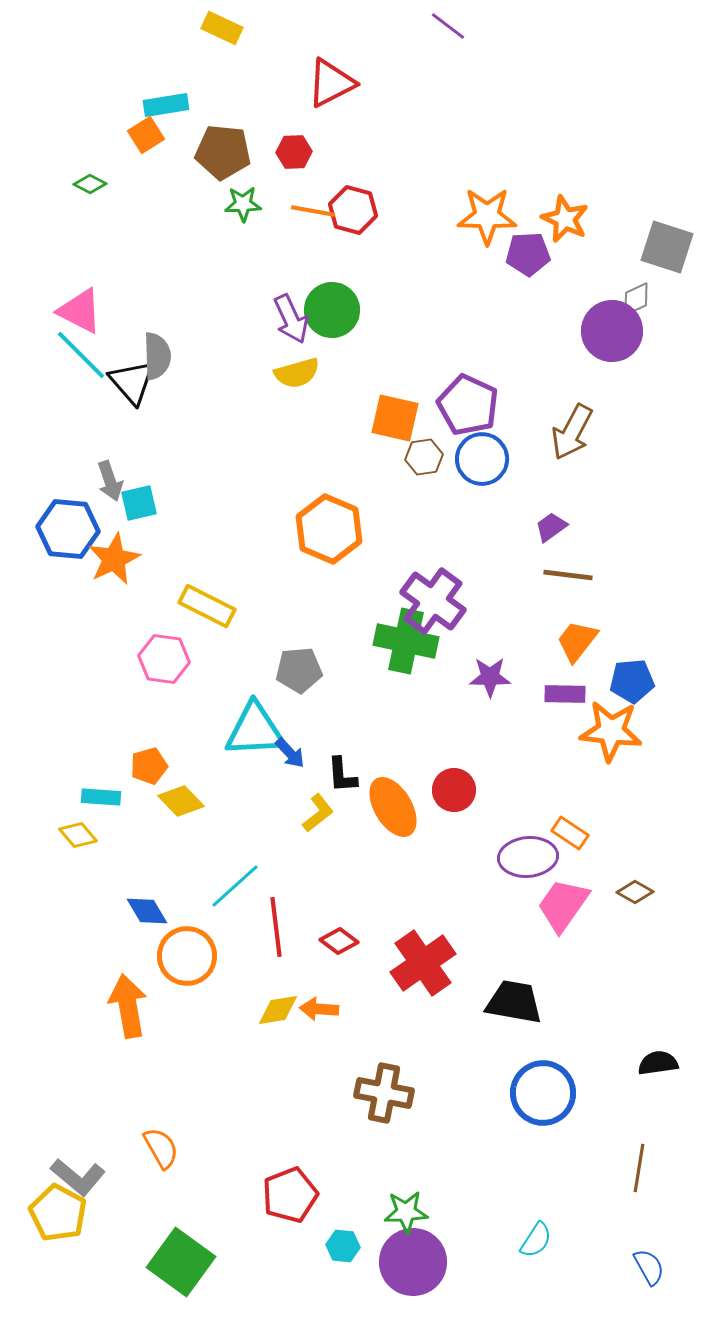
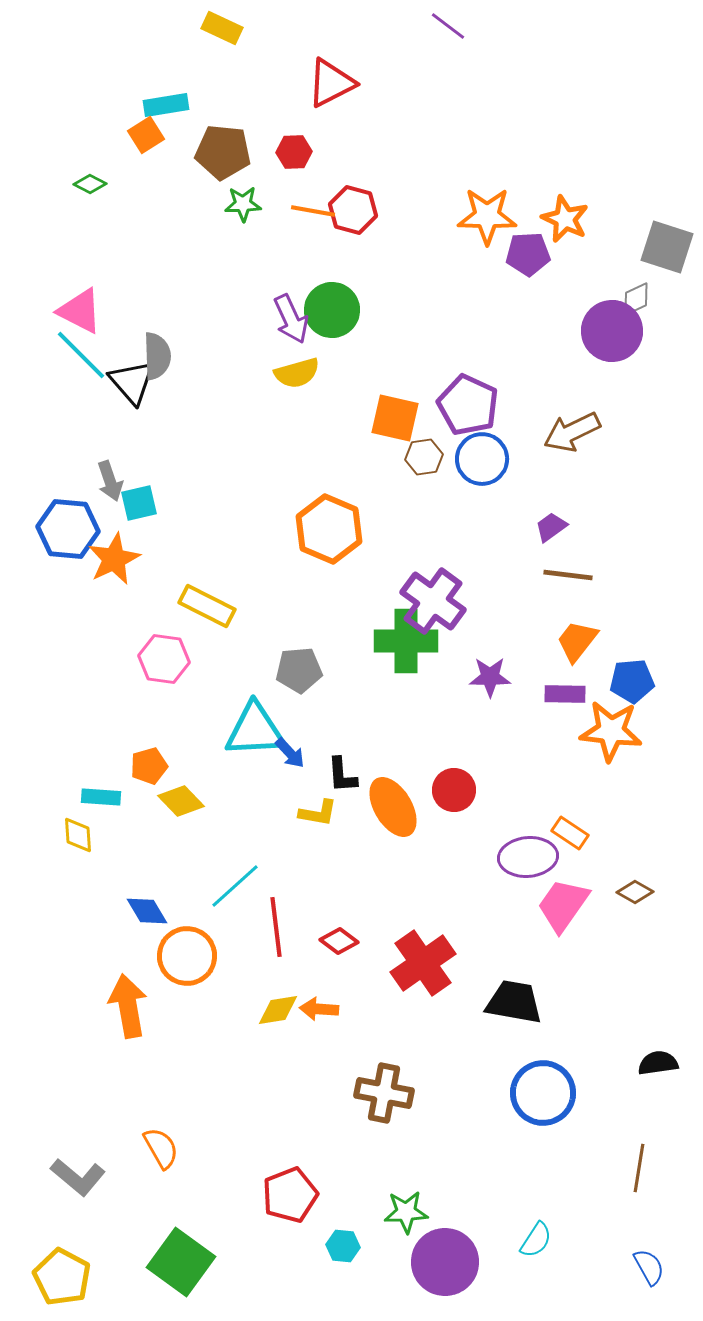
brown arrow at (572, 432): rotated 36 degrees clockwise
green cross at (406, 641): rotated 12 degrees counterclockwise
yellow L-shape at (318, 813): rotated 48 degrees clockwise
yellow diamond at (78, 835): rotated 36 degrees clockwise
yellow pentagon at (58, 1213): moved 4 px right, 64 px down
purple circle at (413, 1262): moved 32 px right
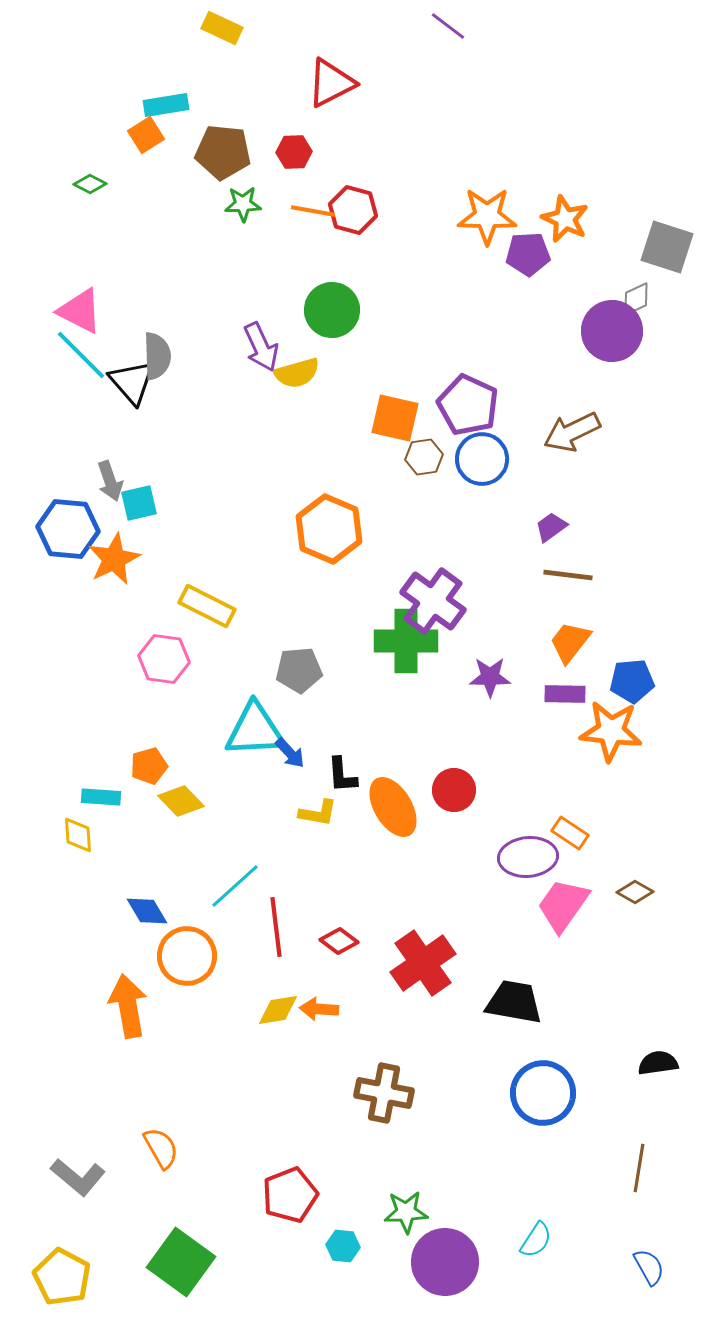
purple arrow at (291, 319): moved 30 px left, 28 px down
orange trapezoid at (577, 641): moved 7 px left, 1 px down
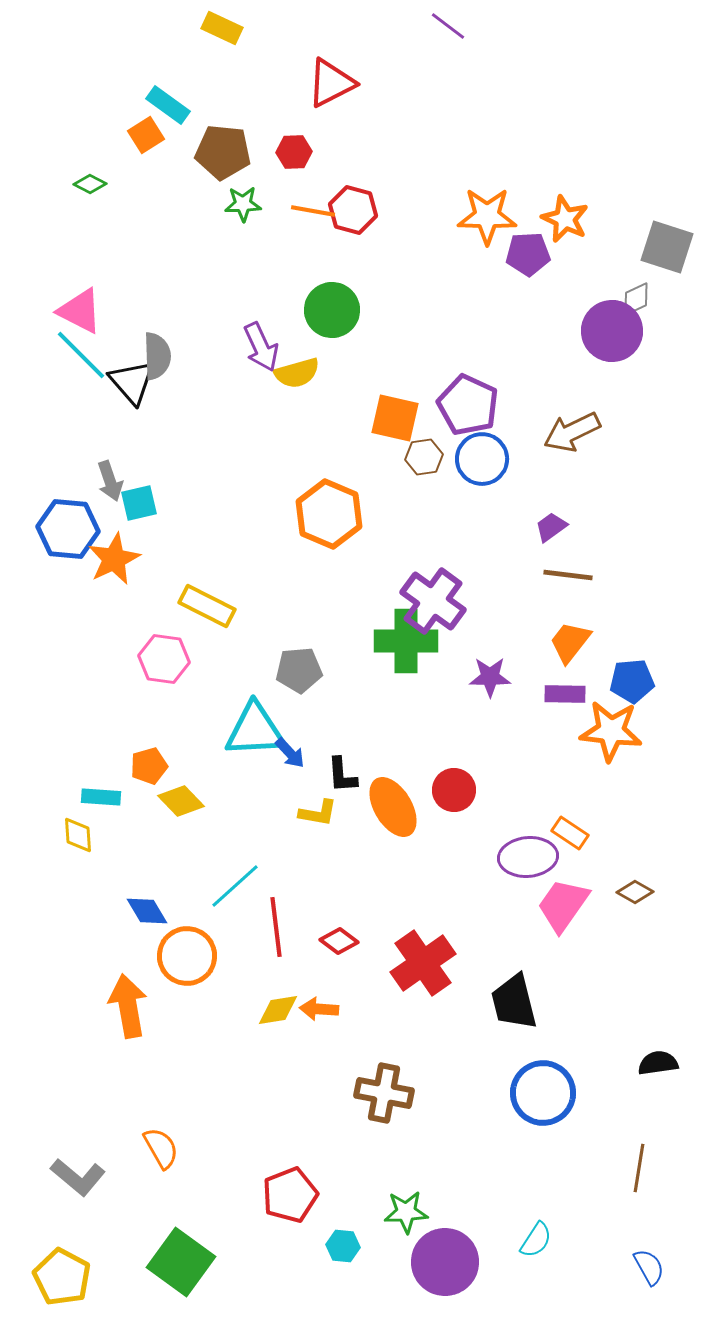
cyan rectangle at (166, 105): moved 2 px right; rotated 45 degrees clockwise
orange hexagon at (329, 529): moved 15 px up
black trapezoid at (514, 1002): rotated 114 degrees counterclockwise
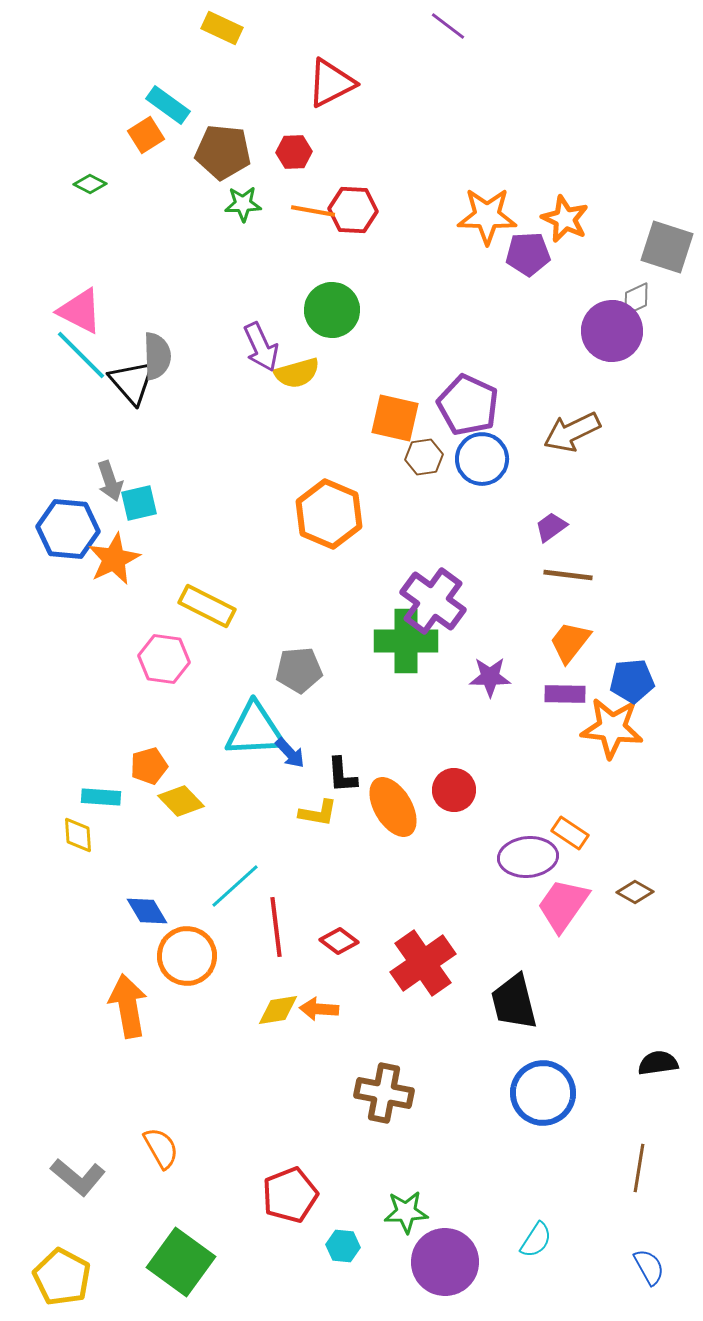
red hexagon at (353, 210): rotated 12 degrees counterclockwise
orange star at (611, 731): moved 1 px right, 3 px up
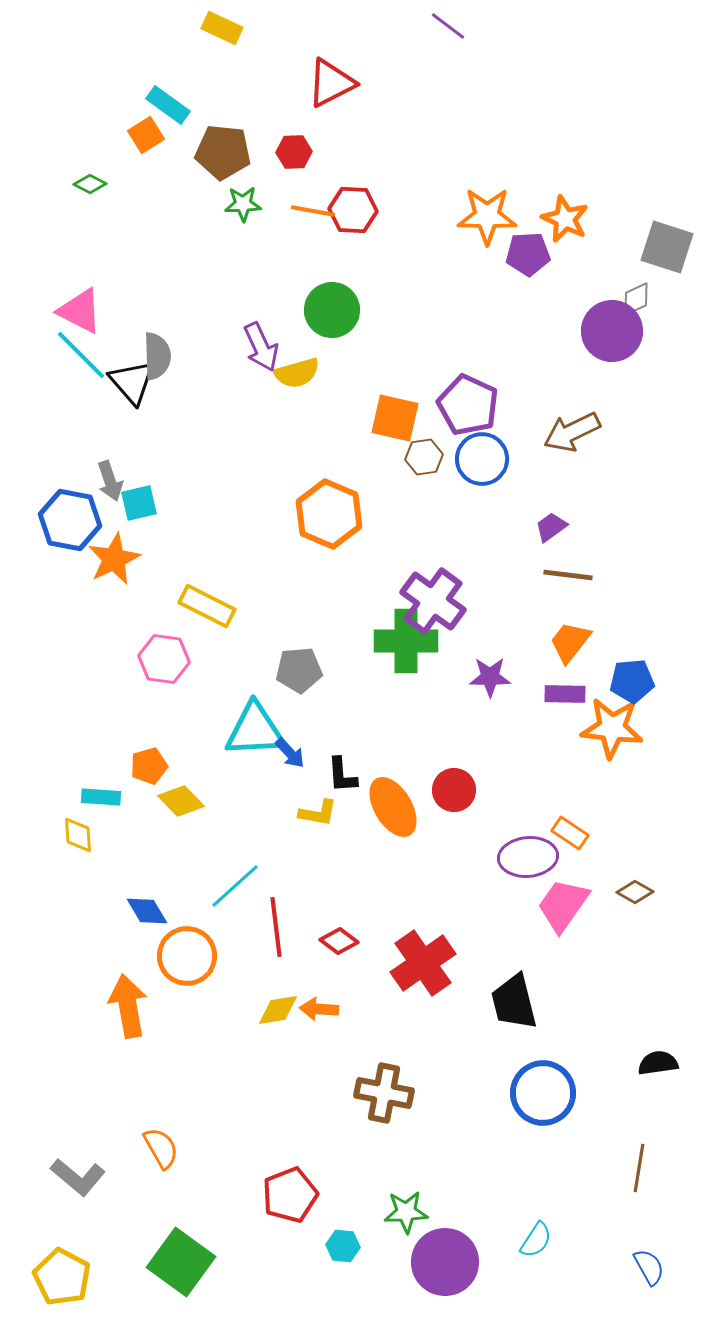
blue hexagon at (68, 529): moved 2 px right, 9 px up; rotated 6 degrees clockwise
